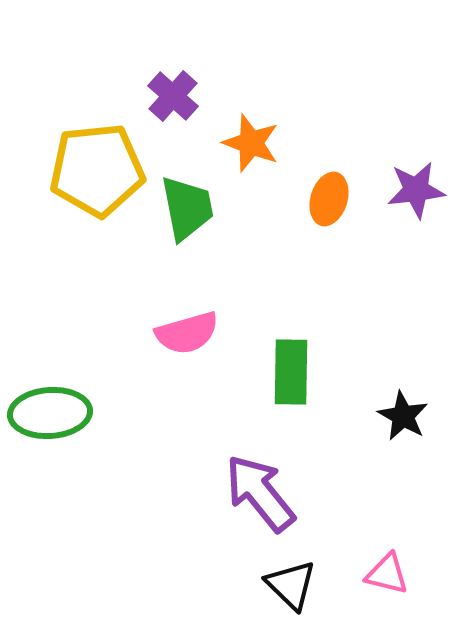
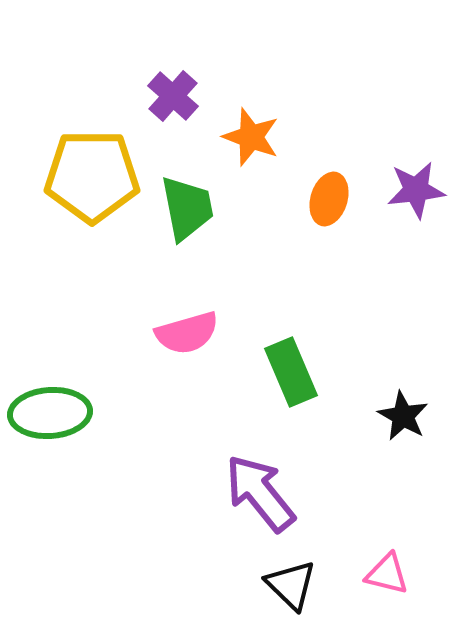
orange star: moved 6 px up
yellow pentagon: moved 5 px left, 6 px down; rotated 6 degrees clockwise
green rectangle: rotated 24 degrees counterclockwise
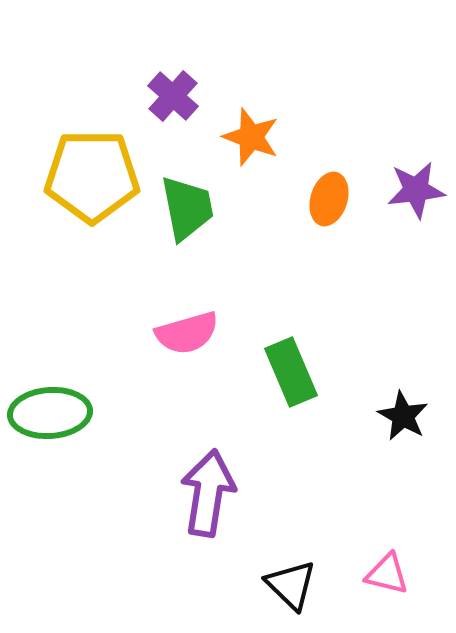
purple arrow: moved 52 px left; rotated 48 degrees clockwise
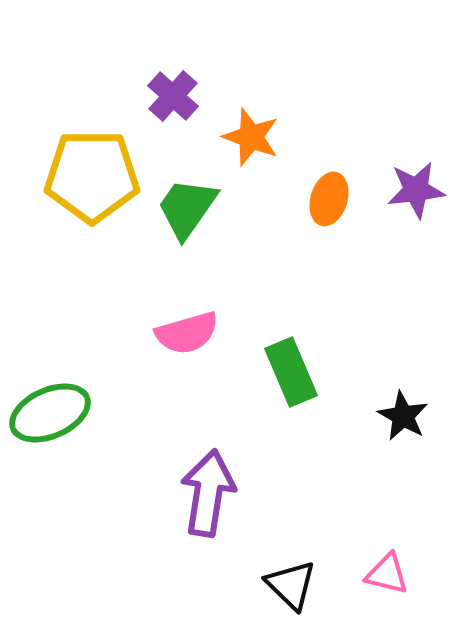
green trapezoid: rotated 134 degrees counterclockwise
green ellipse: rotated 20 degrees counterclockwise
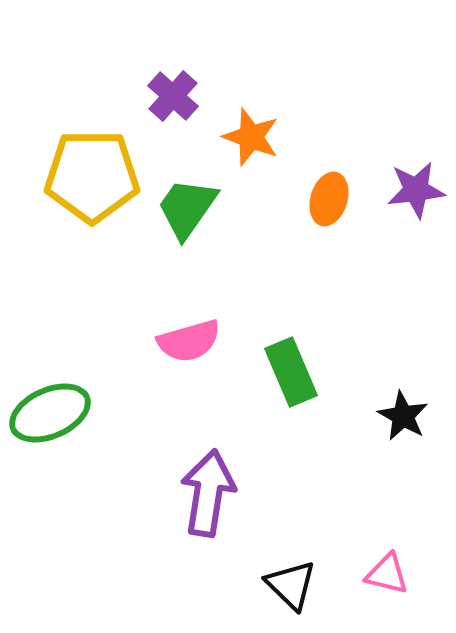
pink semicircle: moved 2 px right, 8 px down
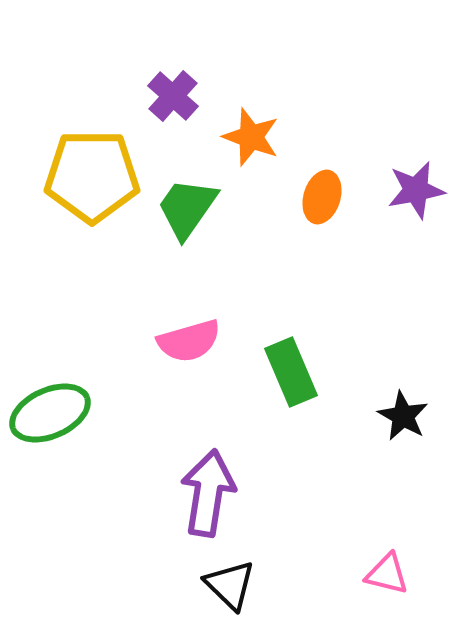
purple star: rotated 4 degrees counterclockwise
orange ellipse: moved 7 px left, 2 px up
black triangle: moved 61 px left
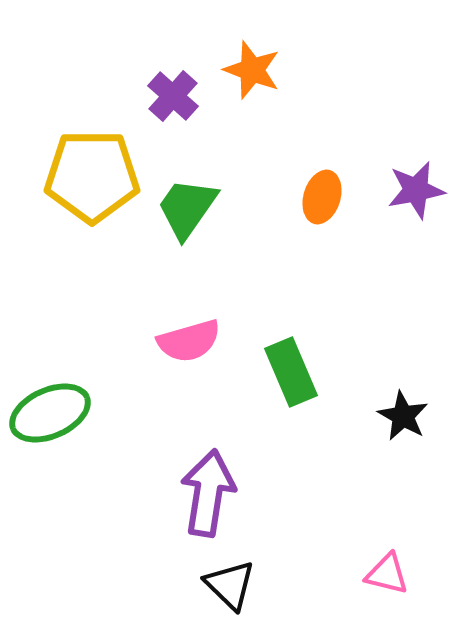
orange star: moved 1 px right, 67 px up
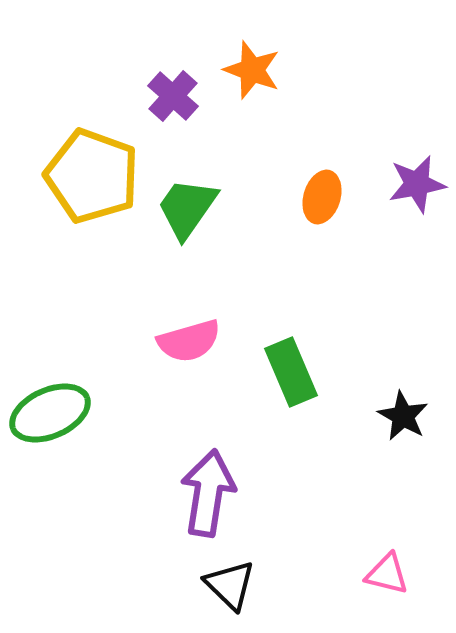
yellow pentagon: rotated 20 degrees clockwise
purple star: moved 1 px right, 6 px up
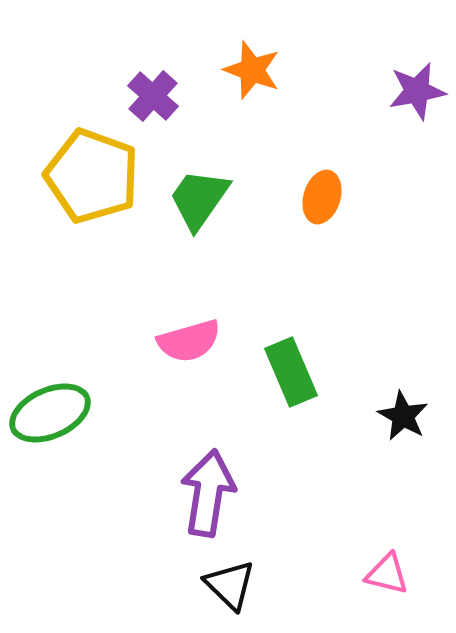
purple cross: moved 20 px left
purple star: moved 93 px up
green trapezoid: moved 12 px right, 9 px up
